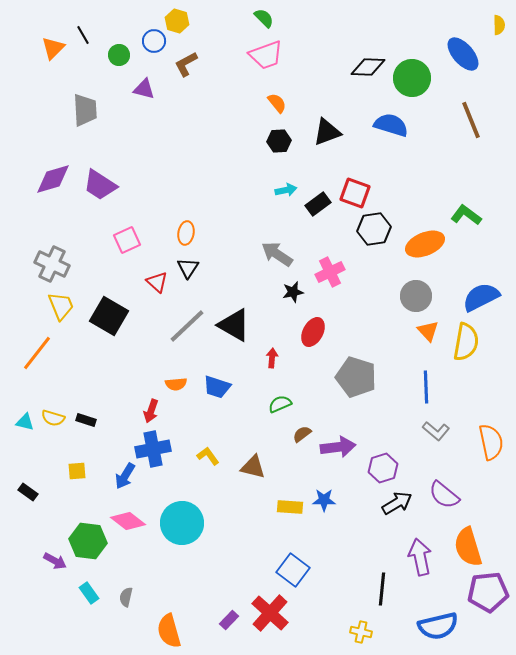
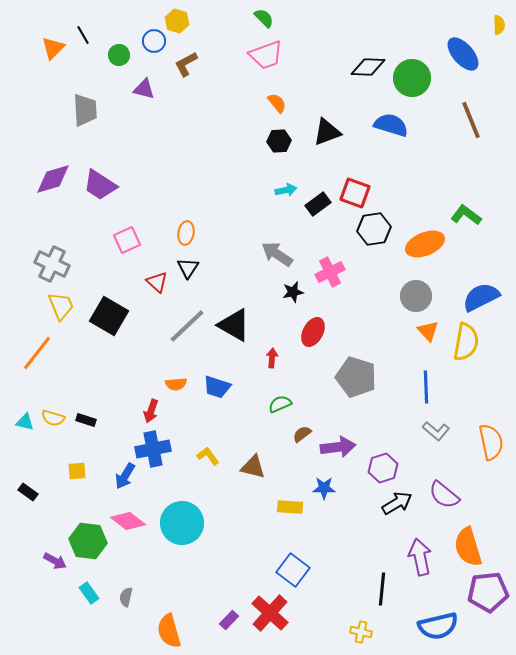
blue star at (324, 500): moved 12 px up
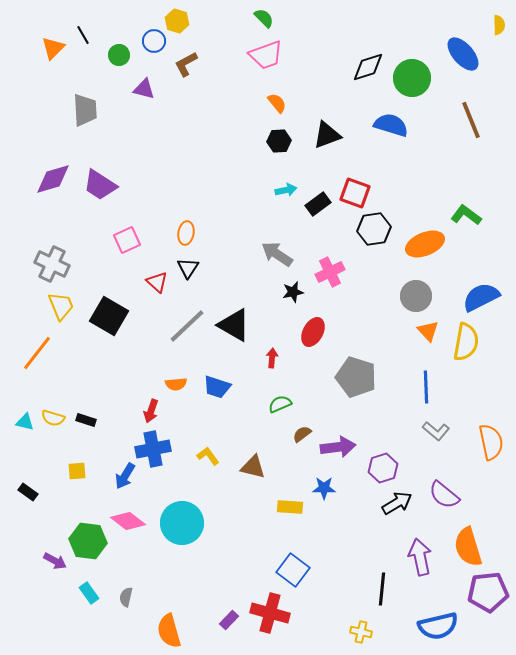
black diamond at (368, 67): rotated 20 degrees counterclockwise
black triangle at (327, 132): moved 3 px down
red cross at (270, 613): rotated 27 degrees counterclockwise
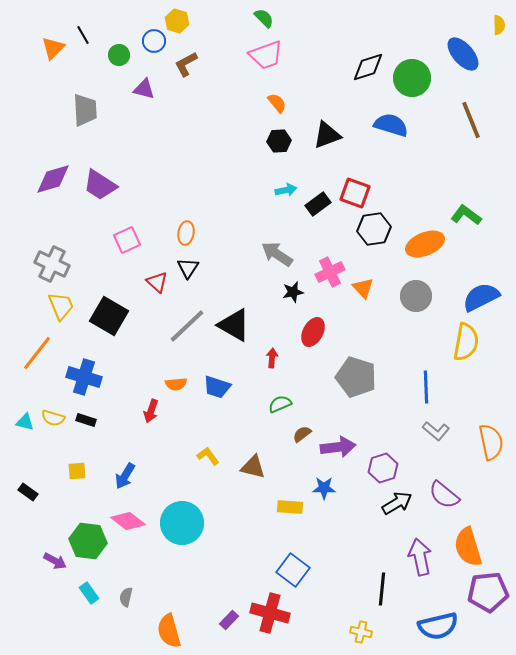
orange triangle at (428, 331): moved 65 px left, 43 px up
blue cross at (153, 449): moved 69 px left, 72 px up; rotated 28 degrees clockwise
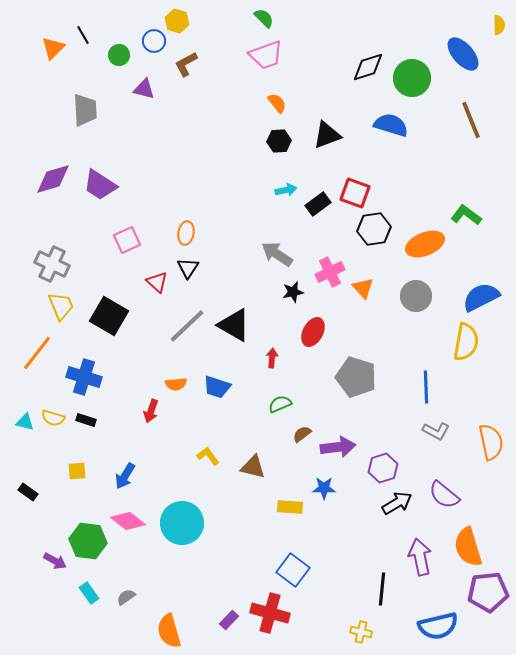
gray L-shape at (436, 431): rotated 12 degrees counterclockwise
gray semicircle at (126, 597): rotated 42 degrees clockwise
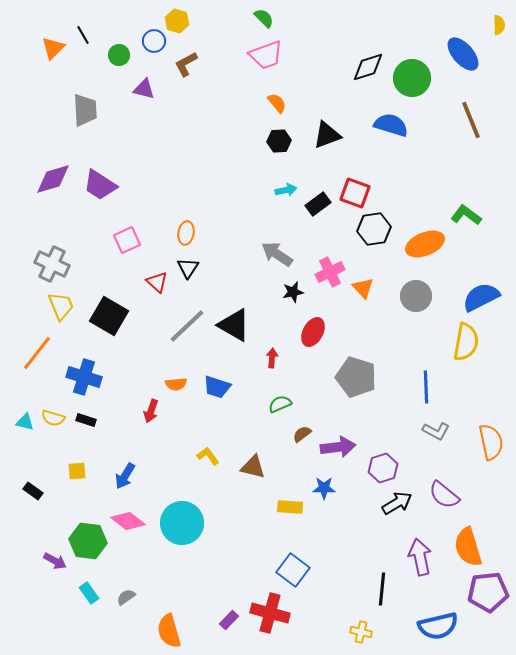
black rectangle at (28, 492): moved 5 px right, 1 px up
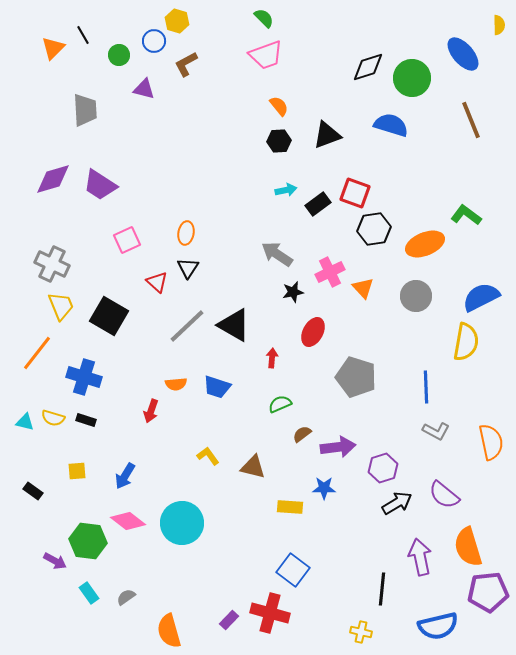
orange semicircle at (277, 103): moved 2 px right, 3 px down
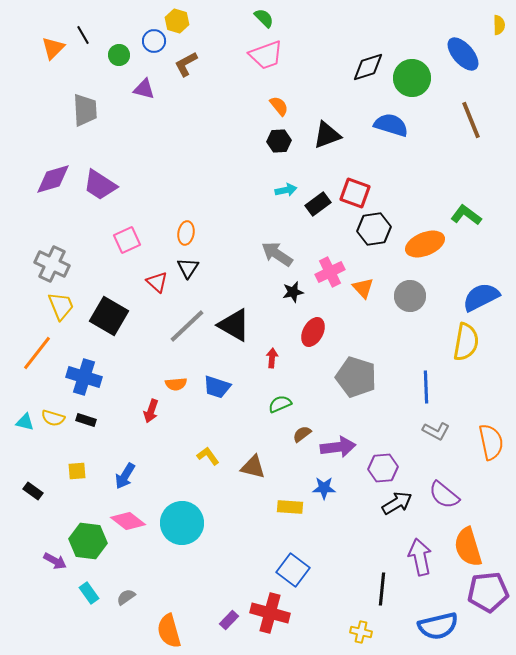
gray circle at (416, 296): moved 6 px left
purple hexagon at (383, 468): rotated 12 degrees clockwise
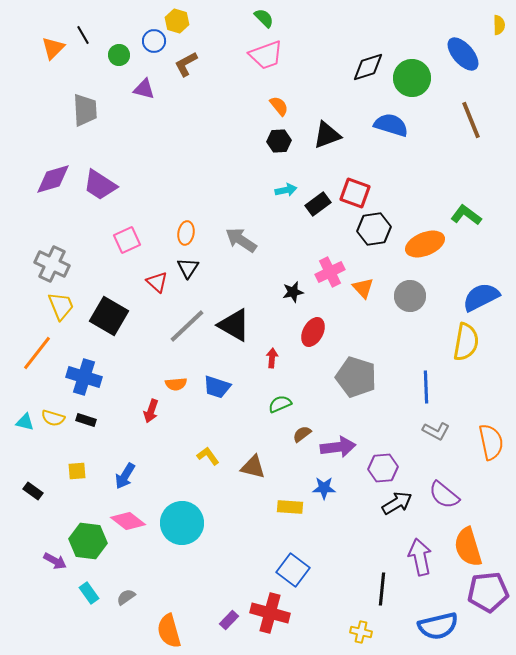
gray arrow at (277, 254): moved 36 px left, 14 px up
